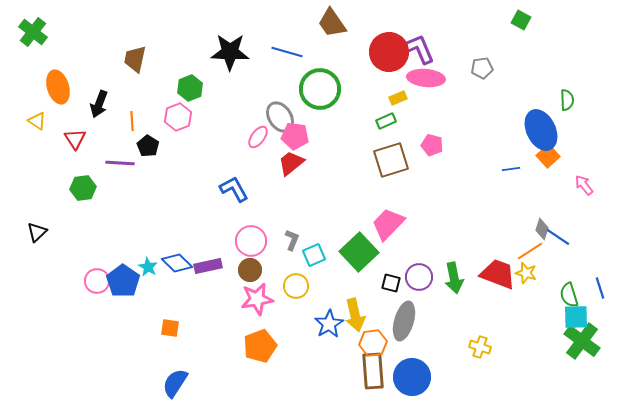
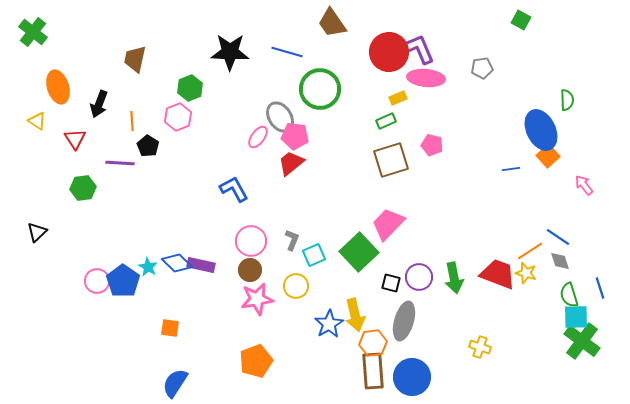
gray diamond at (542, 229): moved 18 px right, 32 px down; rotated 35 degrees counterclockwise
purple rectangle at (208, 266): moved 7 px left, 1 px up; rotated 24 degrees clockwise
orange pentagon at (260, 346): moved 4 px left, 15 px down
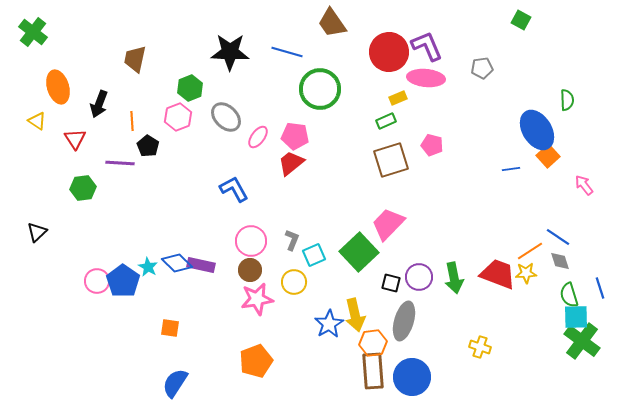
purple L-shape at (419, 49): moved 8 px right, 3 px up
gray ellipse at (280, 117): moved 54 px left; rotated 12 degrees counterclockwise
blue ellipse at (541, 130): moved 4 px left; rotated 6 degrees counterclockwise
yellow star at (526, 273): rotated 20 degrees counterclockwise
yellow circle at (296, 286): moved 2 px left, 4 px up
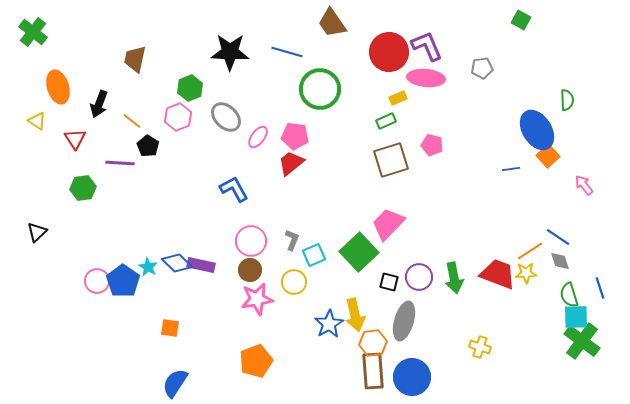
orange line at (132, 121): rotated 48 degrees counterclockwise
black square at (391, 283): moved 2 px left, 1 px up
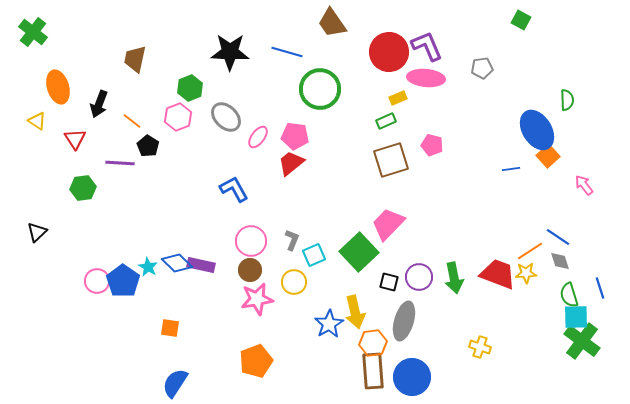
yellow arrow at (355, 315): moved 3 px up
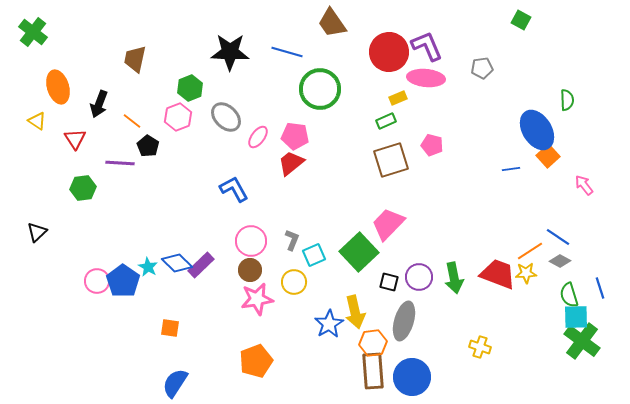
gray diamond at (560, 261): rotated 45 degrees counterclockwise
purple rectangle at (201, 265): rotated 56 degrees counterclockwise
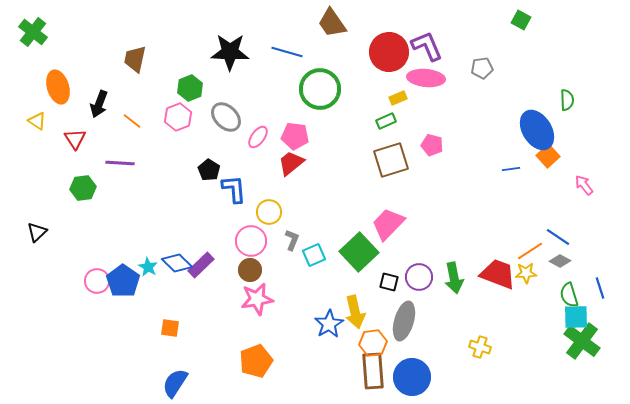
black pentagon at (148, 146): moved 61 px right, 24 px down
blue L-shape at (234, 189): rotated 24 degrees clockwise
yellow circle at (294, 282): moved 25 px left, 70 px up
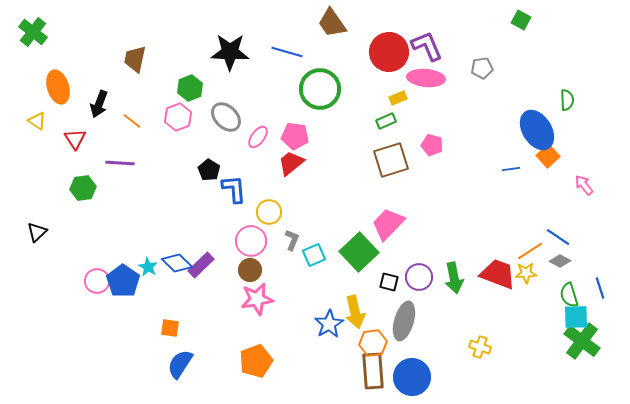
blue semicircle at (175, 383): moved 5 px right, 19 px up
